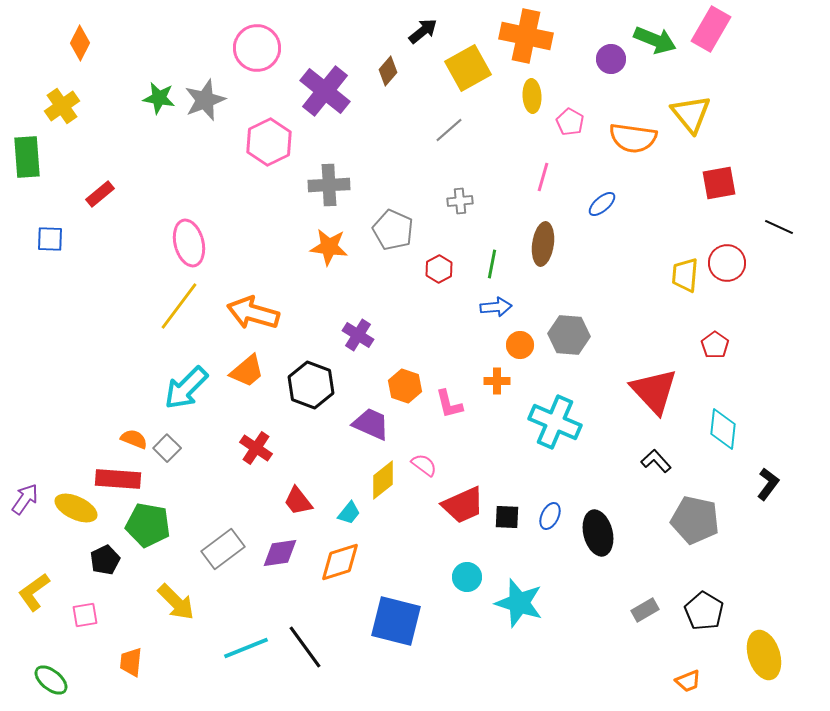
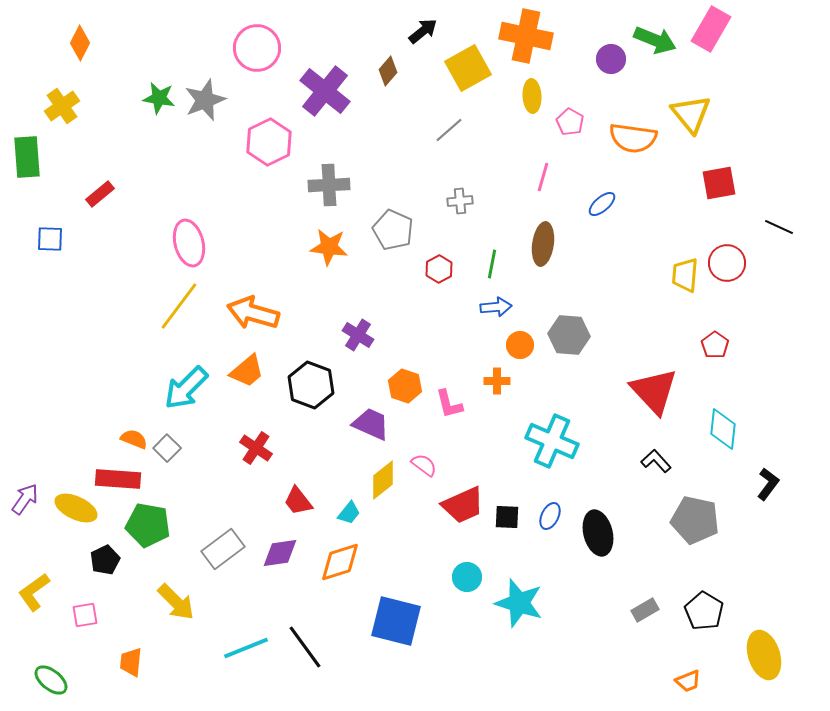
cyan cross at (555, 422): moved 3 px left, 19 px down
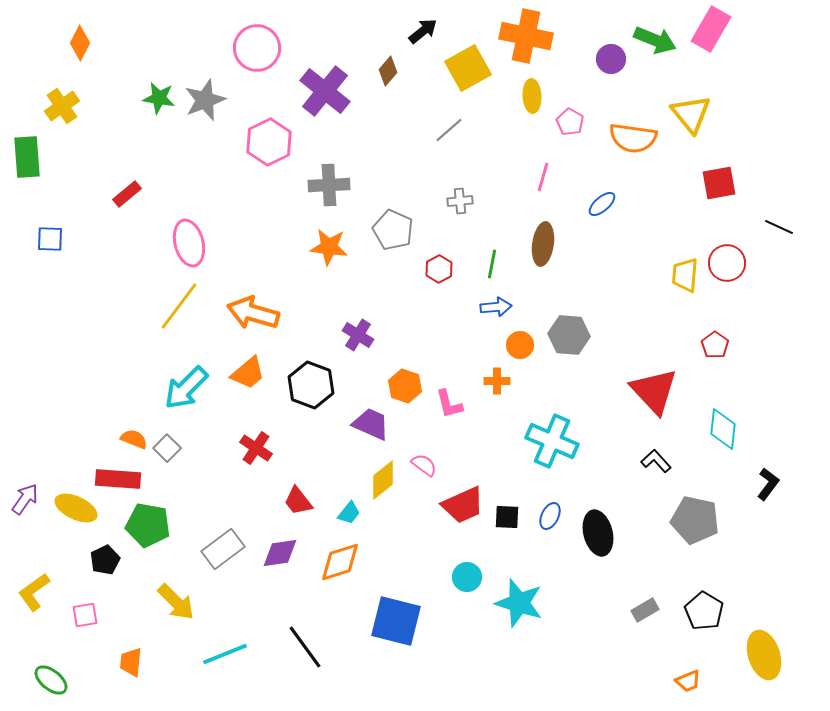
red rectangle at (100, 194): moved 27 px right
orange trapezoid at (247, 371): moved 1 px right, 2 px down
cyan line at (246, 648): moved 21 px left, 6 px down
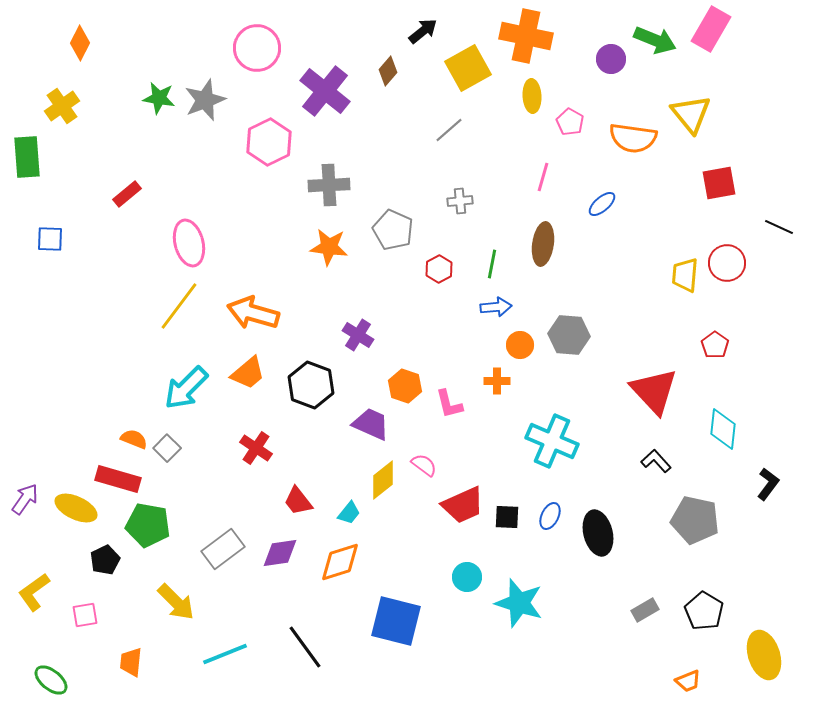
red rectangle at (118, 479): rotated 12 degrees clockwise
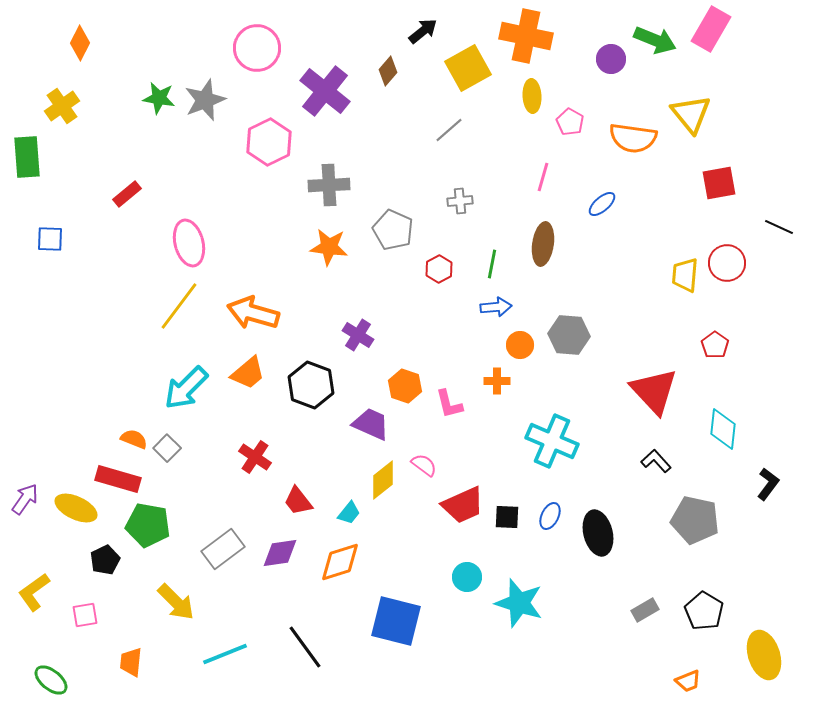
red cross at (256, 448): moved 1 px left, 9 px down
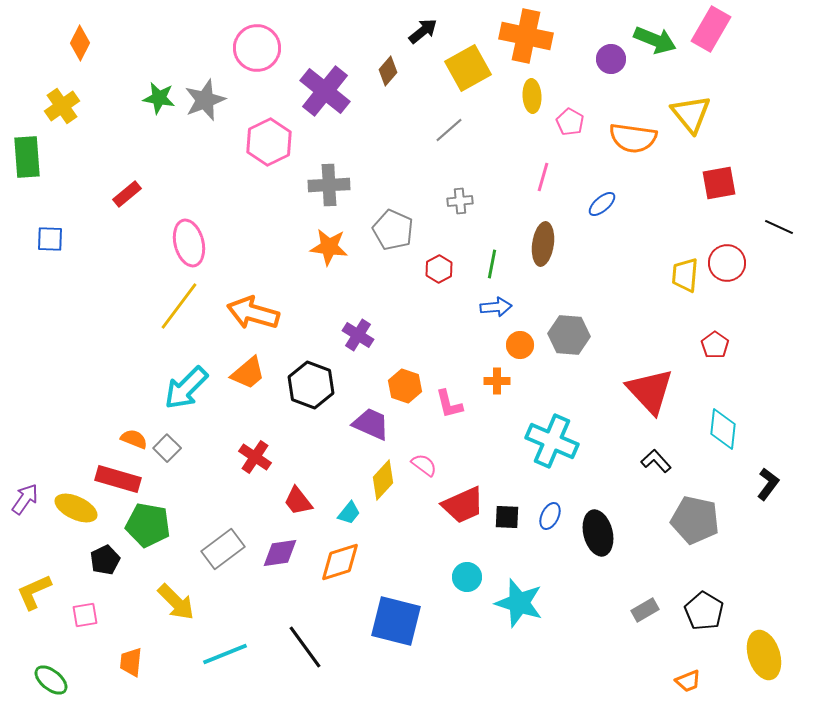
red triangle at (654, 391): moved 4 px left
yellow diamond at (383, 480): rotated 9 degrees counterclockwise
yellow L-shape at (34, 592): rotated 12 degrees clockwise
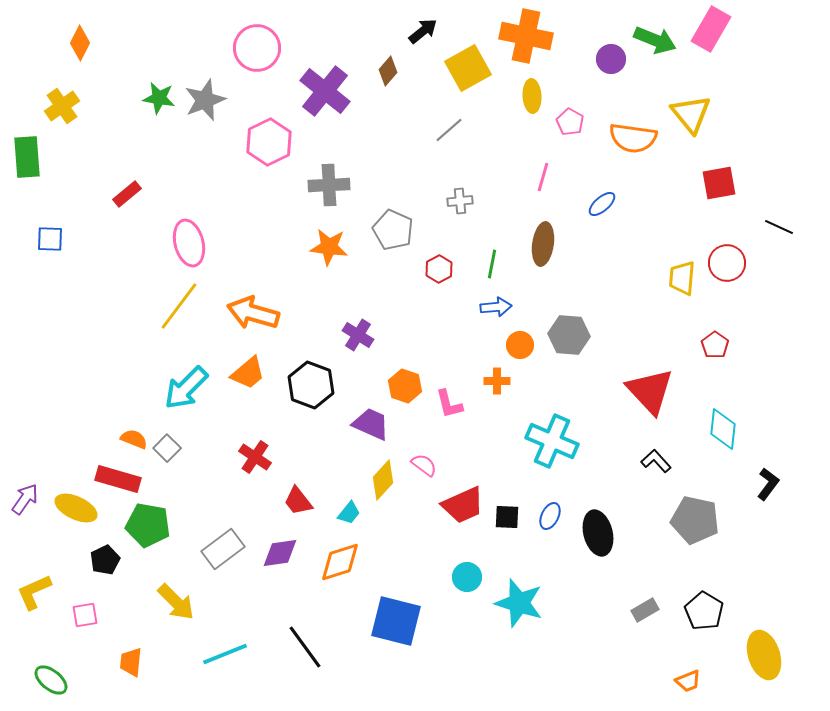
yellow trapezoid at (685, 275): moved 3 px left, 3 px down
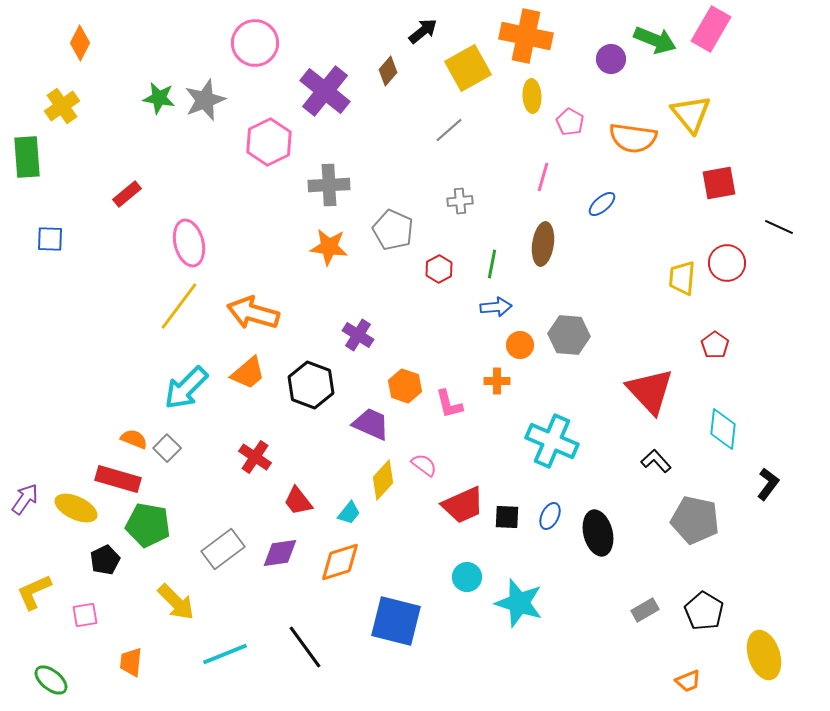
pink circle at (257, 48): moved 2 px left, 5 px up
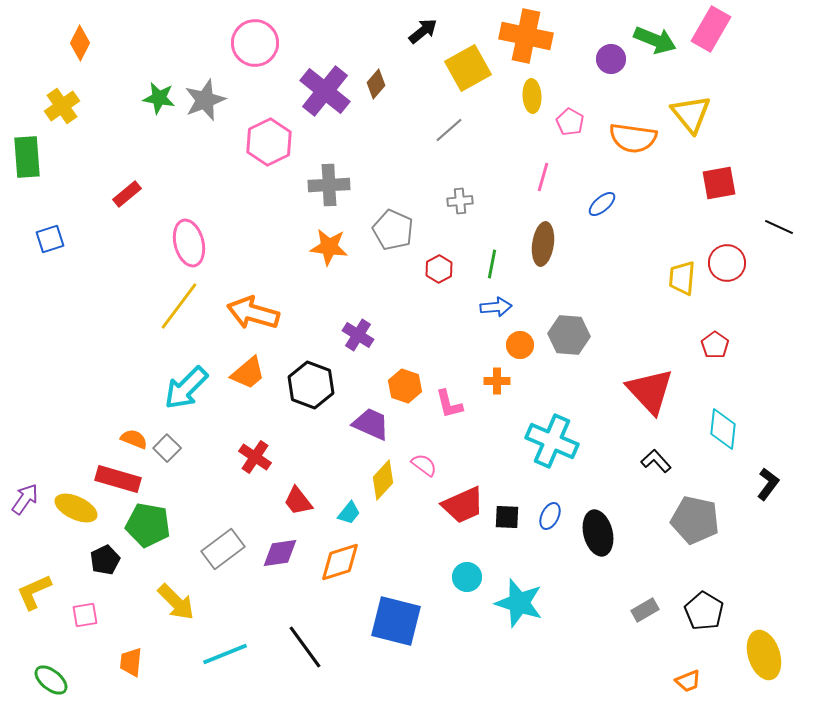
brown diamond at (388, 71): moved 12 px left, 13 px down
blue square at (50, 239): rotated 20 degrees counterclockwise
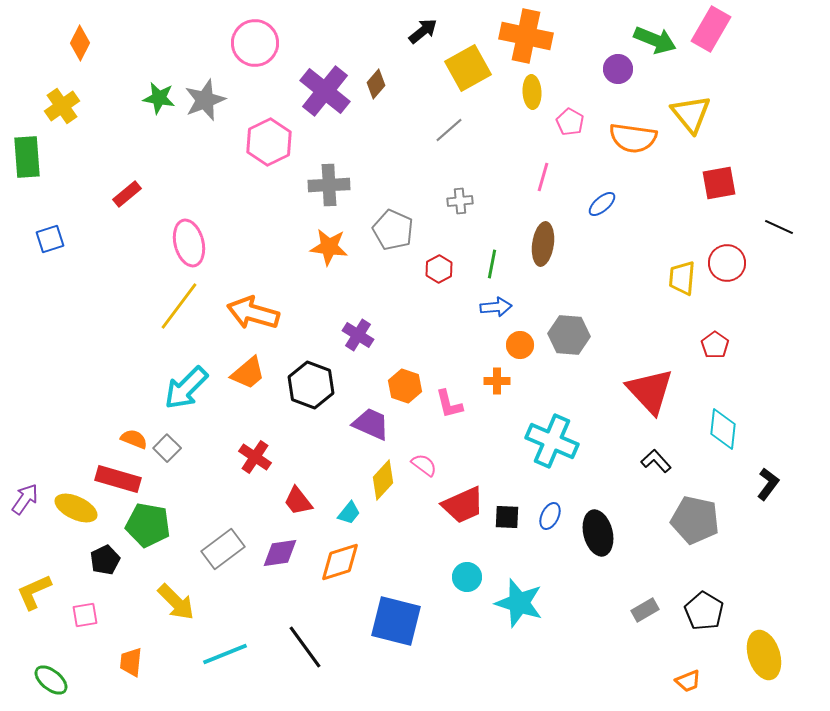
purple circle at (611, 59): moved 7 px right, 10 px down
yellow ellipse at (532, 96): moved 4 px up
